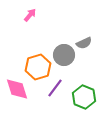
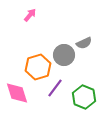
pink diamond: moved 4 px down
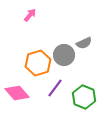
orange hexagon: moved 4 px up
pink diamond: rotated 25 degrees counterclockwise
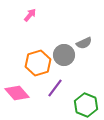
green hexagon: moved 2 px right, 8 px down
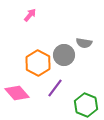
gray semicircle: rotated 35 degrees clockwise
orange hexagon: rotated 15 degrees counterclockwise
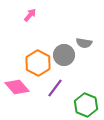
pink diamond: moved 6 px up
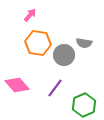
orange hexagon: moved 20 px up; rotated 20 degrees counterclockwise
pink diamond: moved 2 px up
green hexagon: moved 2 px left; rotated 15 degrees clockwise
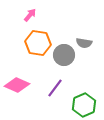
pink diamond: rotated 25 degrees counterclockwise
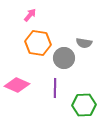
gray circle: moved 3 px down
purple line: rotated 36 degrees counterclockwise
green hexagon: rotated 20 degrees clockwise
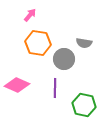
gray circle: moved 1 px down
green hexagon: rotated 15 degrees clockwise
